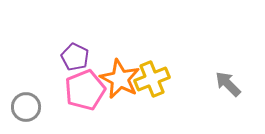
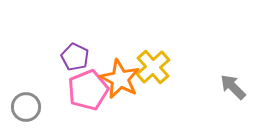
yellow cross: moved 1 px right, 12 px up; rotated 20 degrees counterclockwise
gray arrow: moved 5 px right, 3 px down
pink pentagon: moved 3 px right
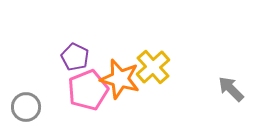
orange star: rotated 12 degrees counterclockwise
gray arrow: moved 2 px left, 2 px down
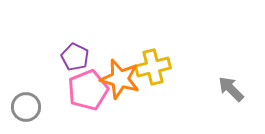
yellow cross: rotated 28 degrees clockwise
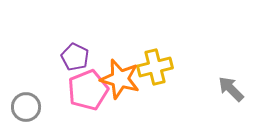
yellow cross: moved 2 px right
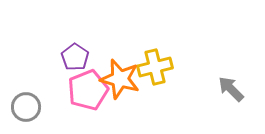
purple pentagon: rotated 8 degrees clockwise
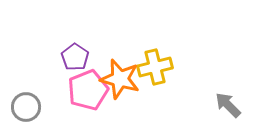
gray arrow: moved 3 px left, 16 px down
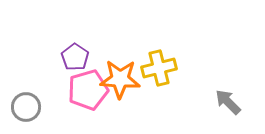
yellow cross: moved 4 px right, 1 px down
orange star: rotated 12 degrees counterclockwise
pink pentagon: rotated 6 degrees clockwise
gray arrow: moved 3 px up
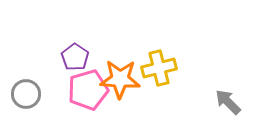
gray circle: moved 13 px up
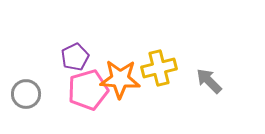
purple pentagon: rotated 12 degrees clockwise
gray arrow: moved 19 px left, 21 px up
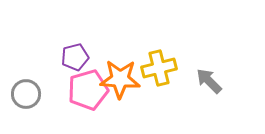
purple pentagon: rotated 12 degrees clockwise
